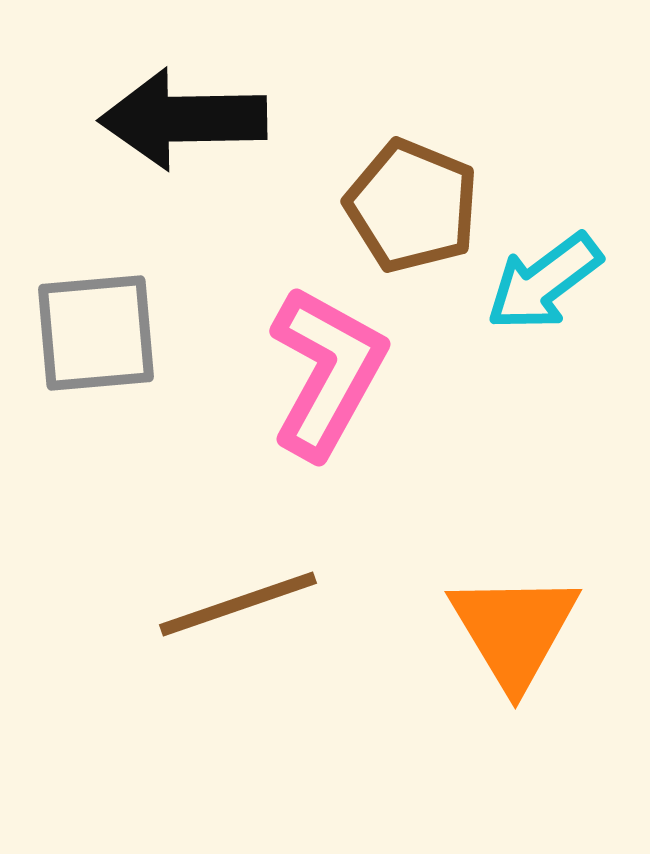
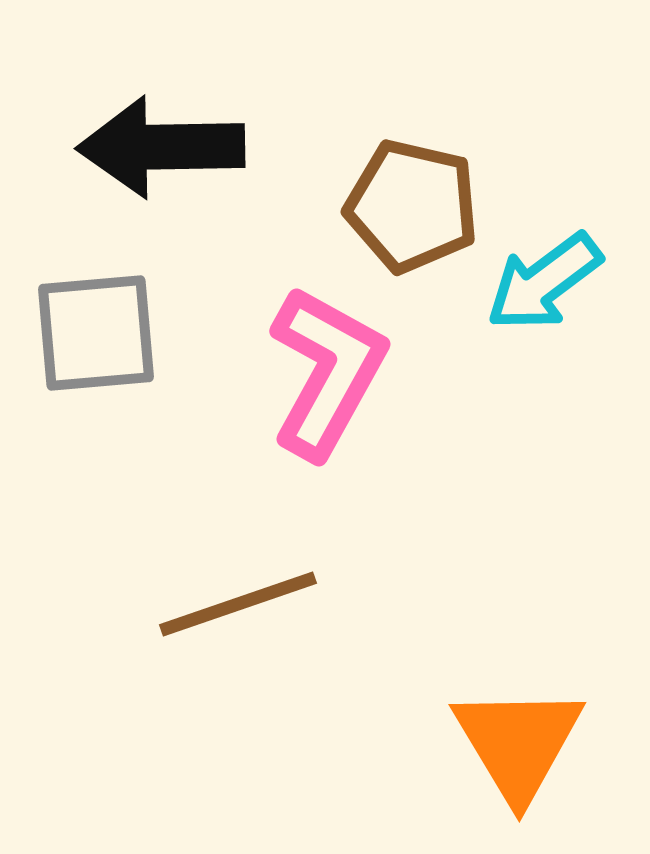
black arrow: moved 22 px left, 28 px down
brown pentagon: rotated 9 degrees counterclockwise
orange triangle: moved 4 px right, 113 px down
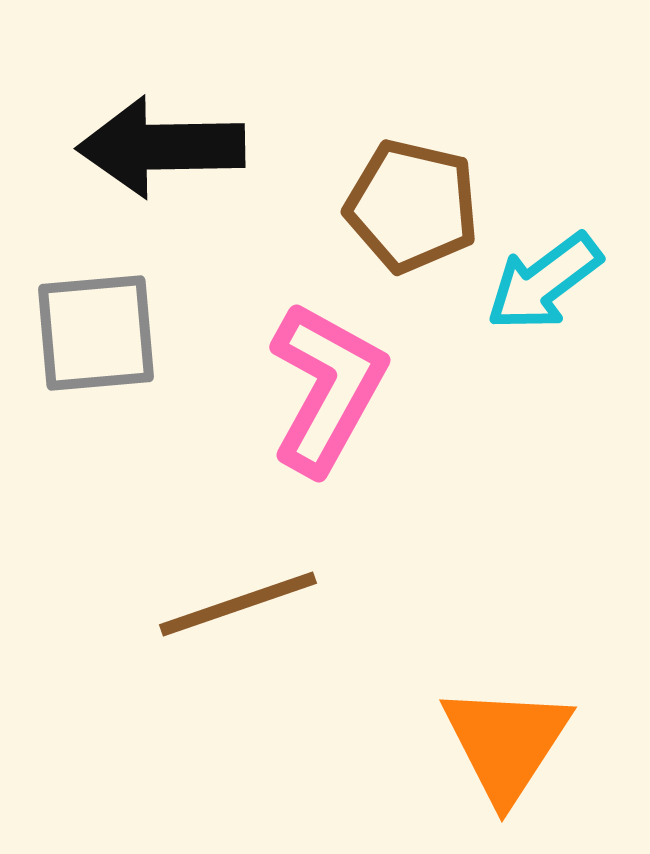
pink L-shape: moved 16 px down
orange triangle: moved 12 px left; rotated 4 degrees clockwise
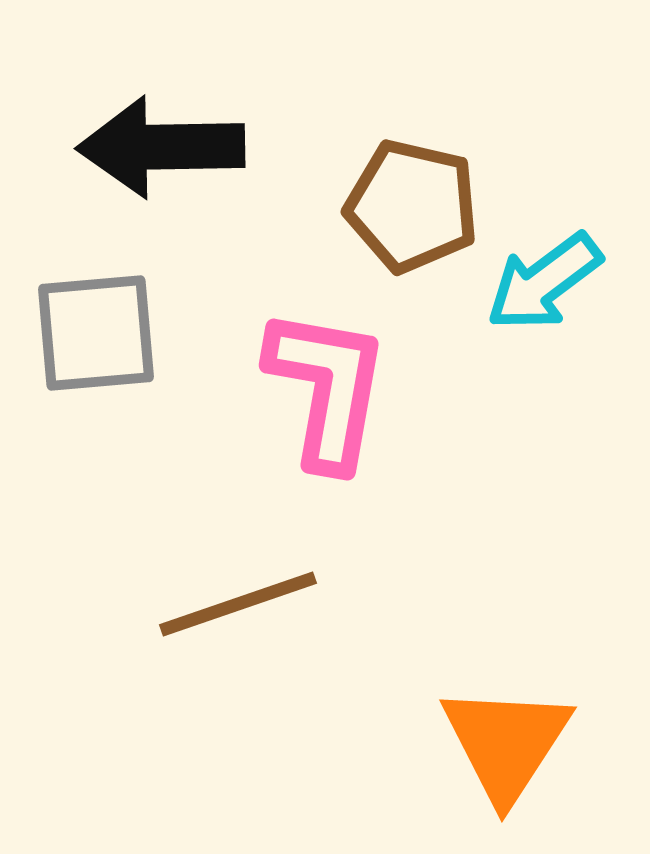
pink L-shape: rotated 19 degrees counterclockwise
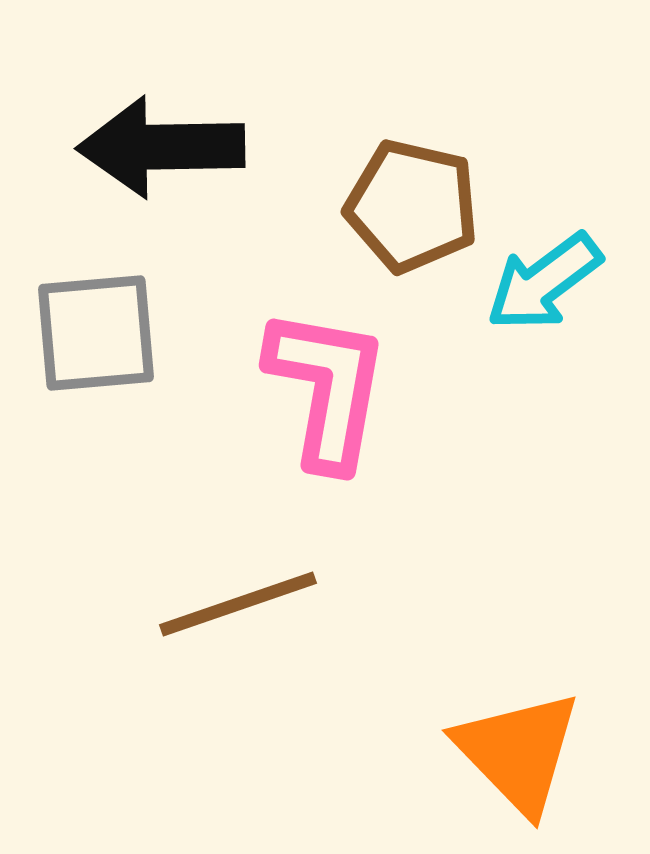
orange triangle: moved 12 px right, 9 px down; rotated 17 degrees counterclockwise
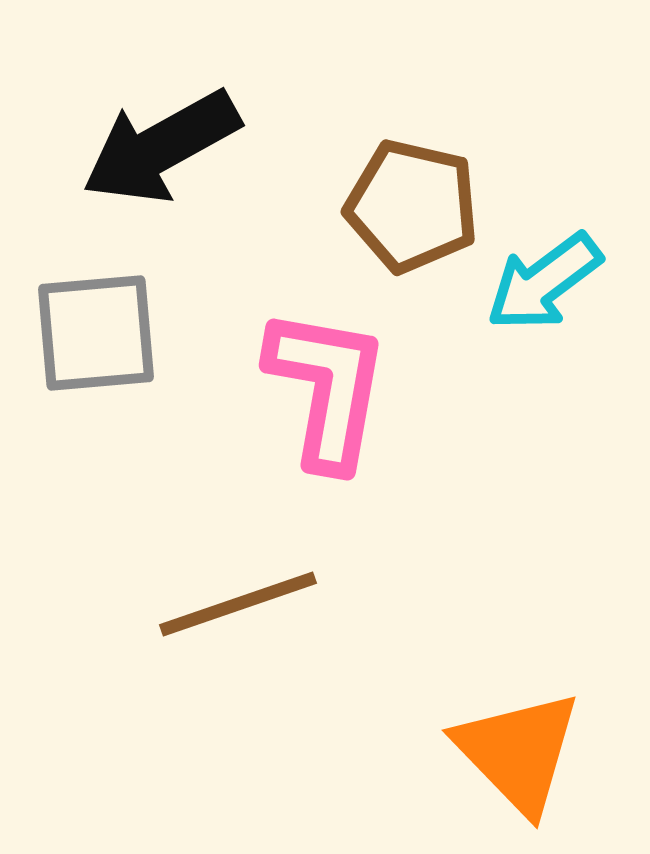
black arrow: rotated 28 degrees counterclockwise
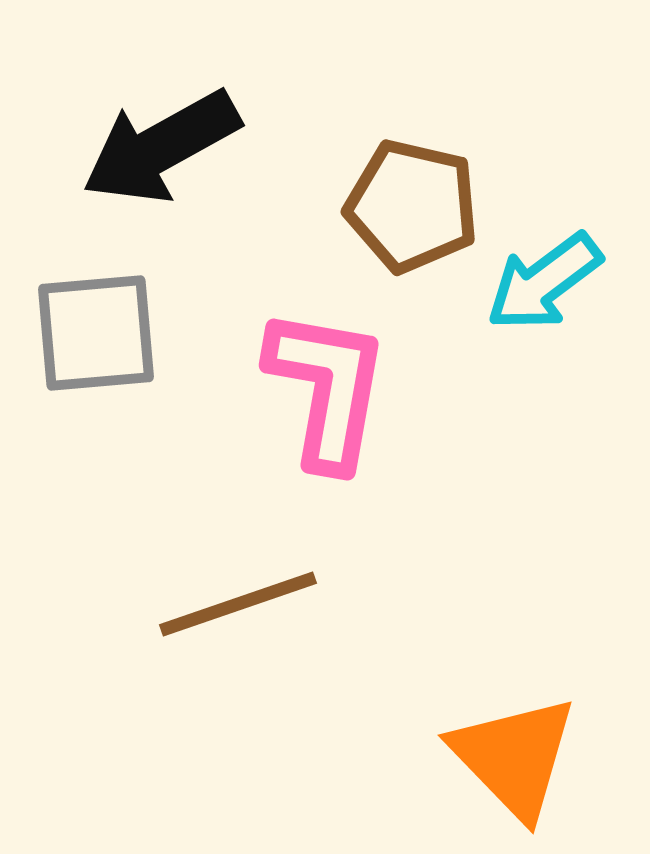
orange triangle: moved 4 px left, 5 px down
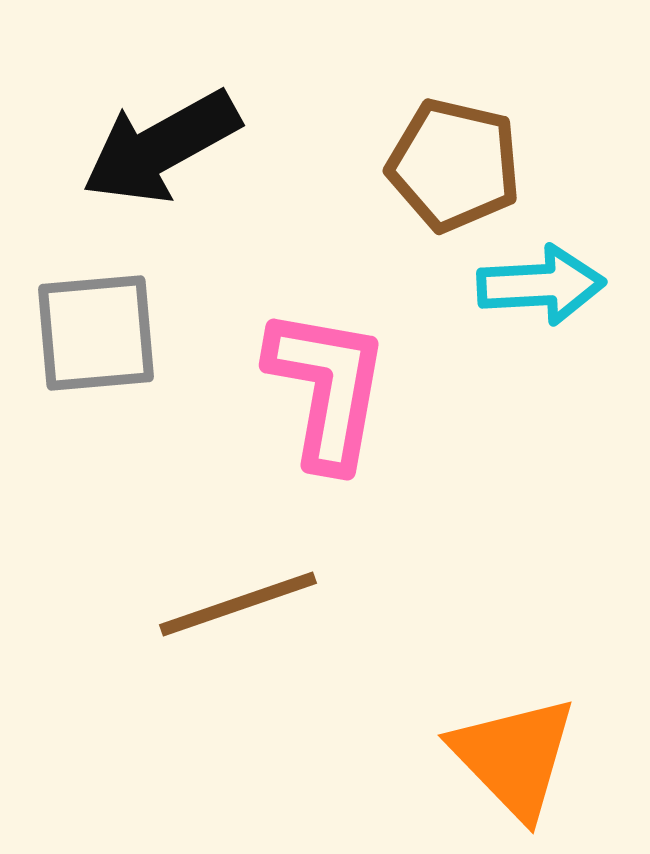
brown pentagon: moved 42 px right, 41 px up
cyan arrow: moved 3 px left, 3 px down; rotated 146 degrees counterclockwise
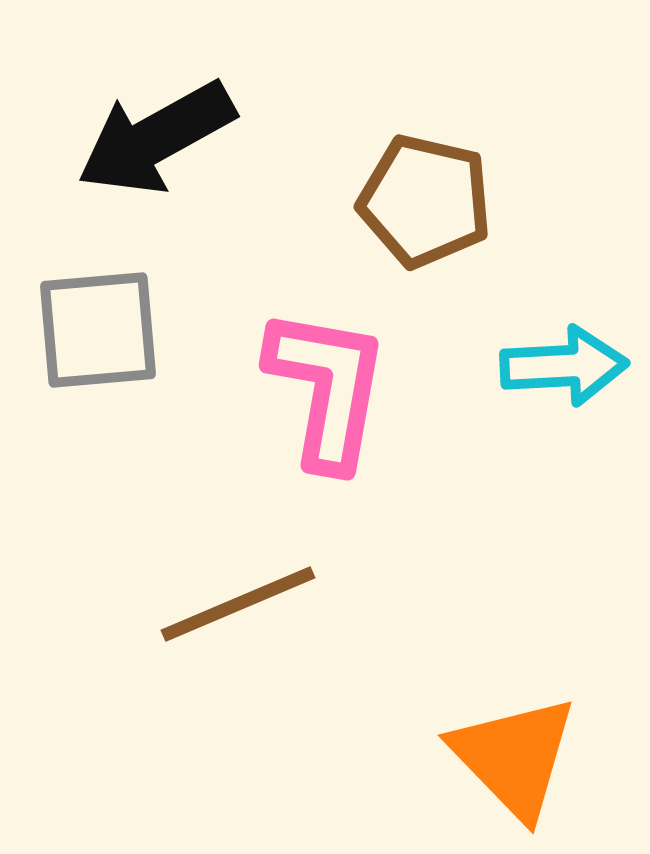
black arrow: moved 5 px left, 9 px up
brown pentagon: moved 29 px left, 36 px down
cyan arrow: moved 23 px right, 81 px down
gray square: moved 2 px right, 3 px up
brown line: rotated 4 degrees counterclockwise
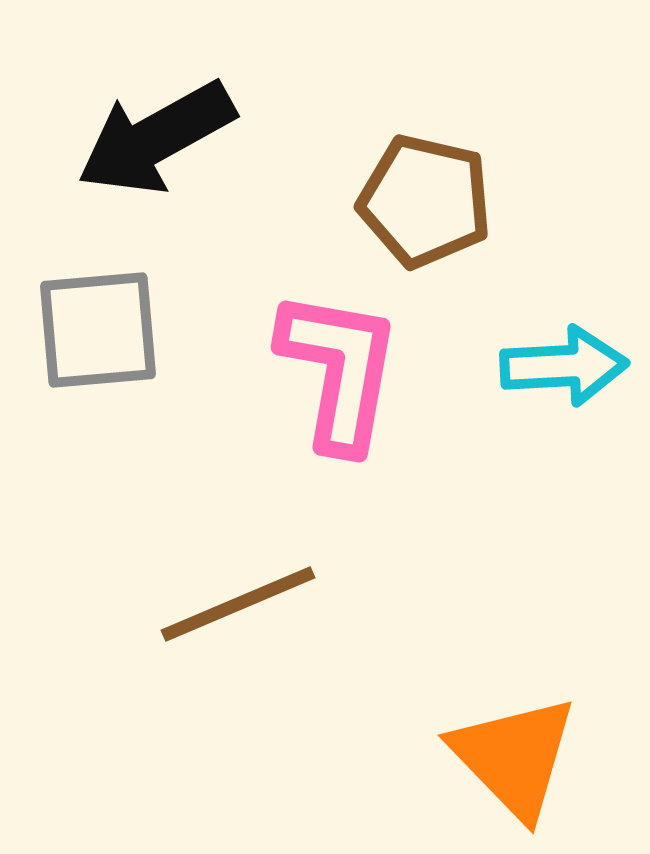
pink L-shape: moved 12 px right, 18 px up
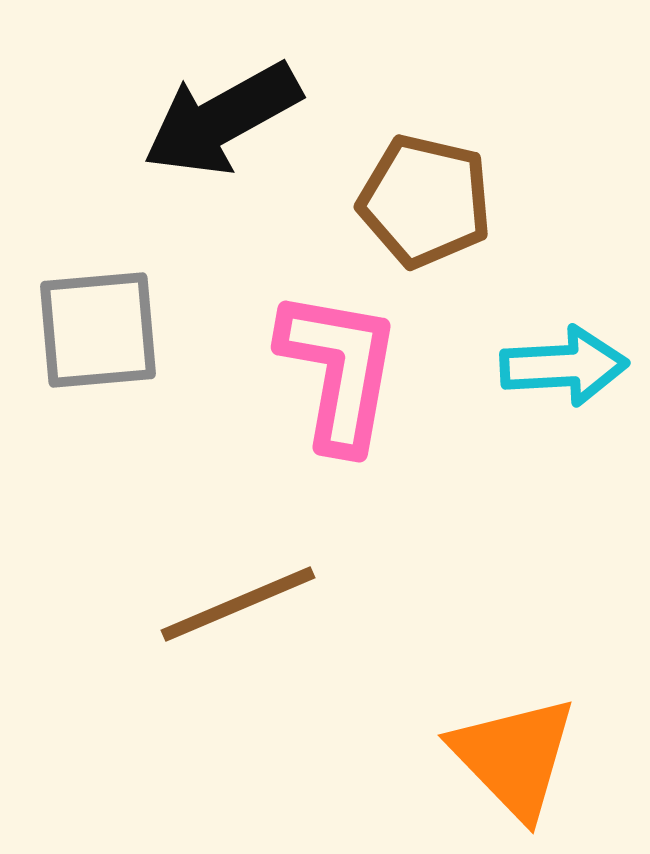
black arrow: moved 66 px right, 19 px up
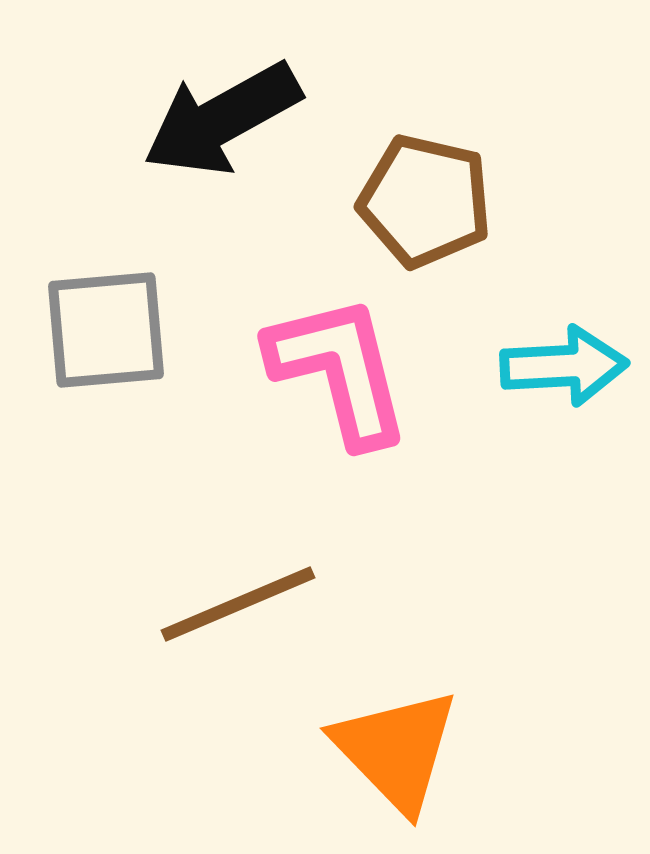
gray square: moved 8 px right
pink L-shape: rotated 24 degrees counterclockwise
orange triangle: moved 118 px left, 7 px up
